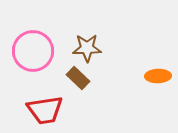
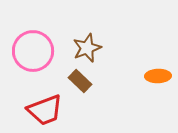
brown star: rotated 20 degrees counterclockwise
brown rectangle: moved 2 px right, 3 px down
red trapezoid: rotated 12 degrees counterclockwise
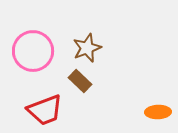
orange ellipse: moved 36 px down
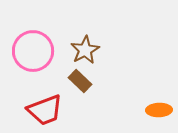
brown star: moved 2 px left, 2 px down; rotated 8 degrees counterclockwise
orange ellipse: moved 1 px right, 2 px up
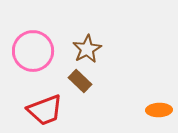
brown star: moved 2 px right, 1 px up
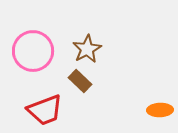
orange ellipse: moved 1 px right
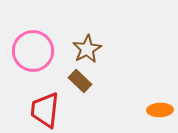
red trapezoid: rotated 117 degrees clockwise
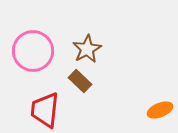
orange ellipse: rotated 20 degrees counterclockwise
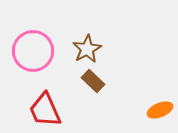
brown rectangle: moved 13 px right
red trapezoid: rotated 30 degrees counterclockwise
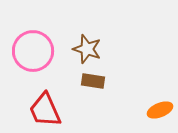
brown star: rotated 24 degrees counterclockwise
brown rectangle: rotated 35 degrees counterclockwise
